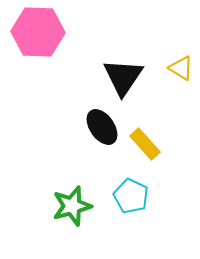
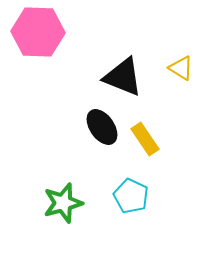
black triangle: rotated 42 degrees counterclockwise
yellow rectangle: moved 5 px up; rotated 8 degrees clockwise
green star: moved 9 px left, 3 px up
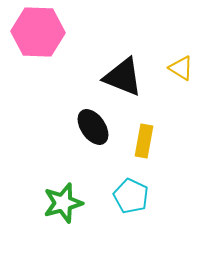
black ellipse: moved 9 px left
yellow rectangle: moved 1 px left, 2 px down; rotated 44 degrees clockwise
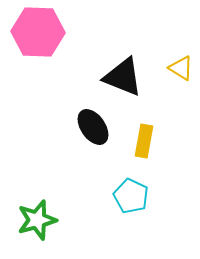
green star: moved 26 px left, 17 px down
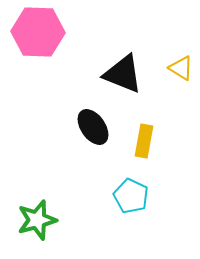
black triangle: moved 3 px up
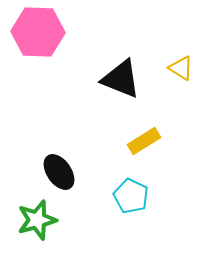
black triangle: moved 2 px left, 5 px down
black ellipse: moved 34 px left, 45 px down
yellow rectangle: rotated 48 degrees clockwise
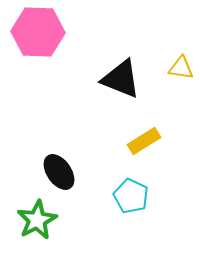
yellow triangle: rotated 24 degrees counterclockwise
green star: rotated 12 degrees counterclockwise
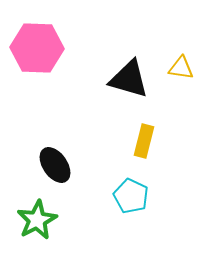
pink hexagon: moved 1 px left, 16 px down
black triangle: moved 8 px right; rotated 6 degrees counterclockwise
yellow rectangle: rotated 44 degrees counterclockwise
black ellipse: moved 4 px left, 7 px up
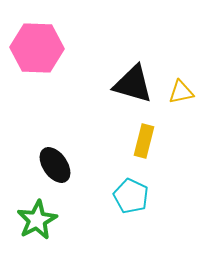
yellow triangle: moved 24 px down; rotated 20 degrees counterclockwise
black triangle: moved 4 px right, 5 px down
